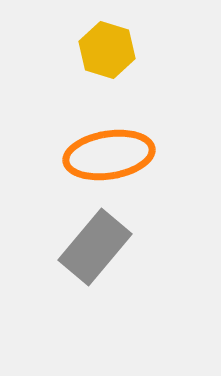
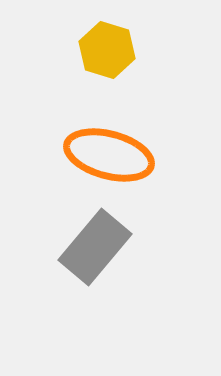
orange ellipse: rotated 24 degrees clockwise
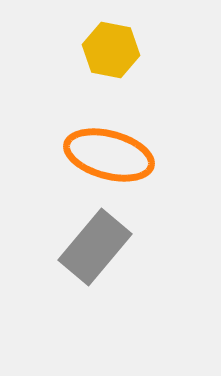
yellow hexagon: moved 4 px right; rotated 6 degrees counterclockwise
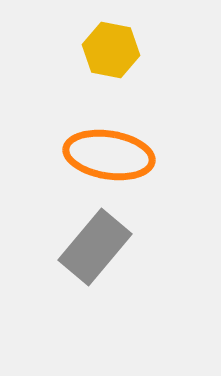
orange ellipse: rotated 6 degrees counterclockwise
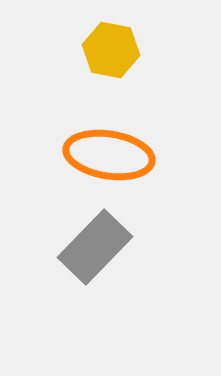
gray rectangle: rotated 4 degrees clockwise
